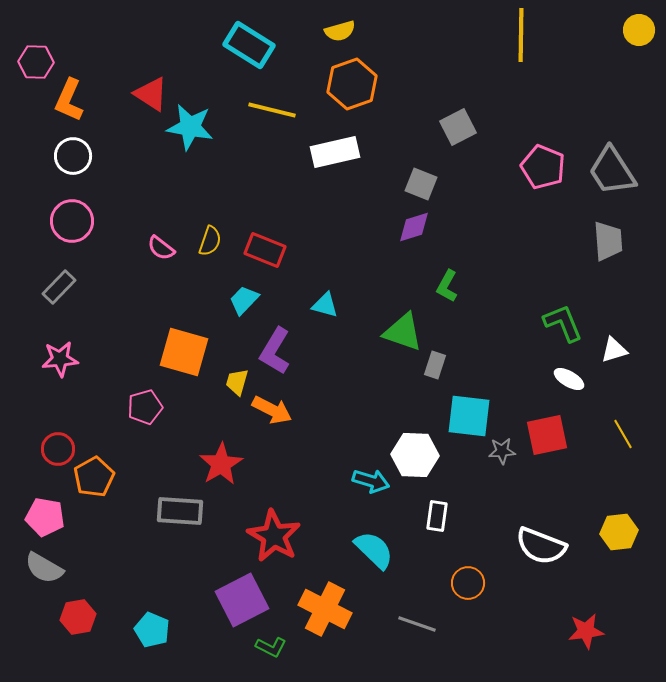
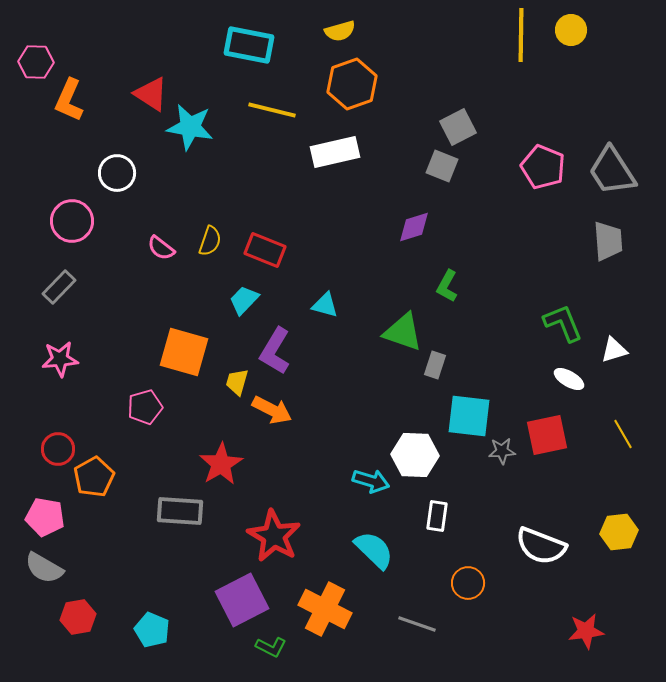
yellow circle at (639, 30): moved 68 px left
cyan rectangle at (249, 45): rotated 21 degrees counterclockwise
white circle at (73, 156): moved 44 px right, 17 px down
gray square at (421, 184): moved 21 px right, 18 px up
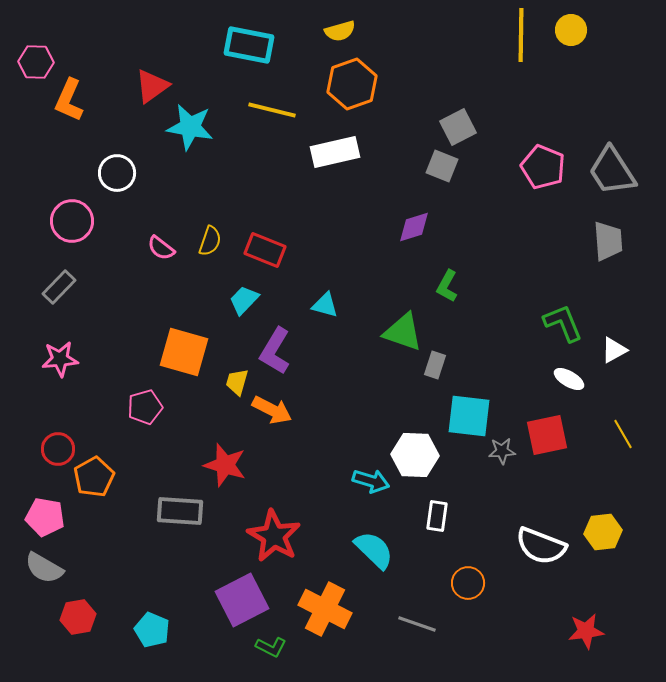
red triangle at (151, 94): moved 1 px right, 8 px up; rotated 51 degrees clockwise
white triangle at (614, 350): rotated 12 degrees counterclockwise
red star at (221, 464): moved 4 px right, 1 px down; rotated 24 degrees counterclockwise
yellow hexagon at (619, 532): moved 16 px left
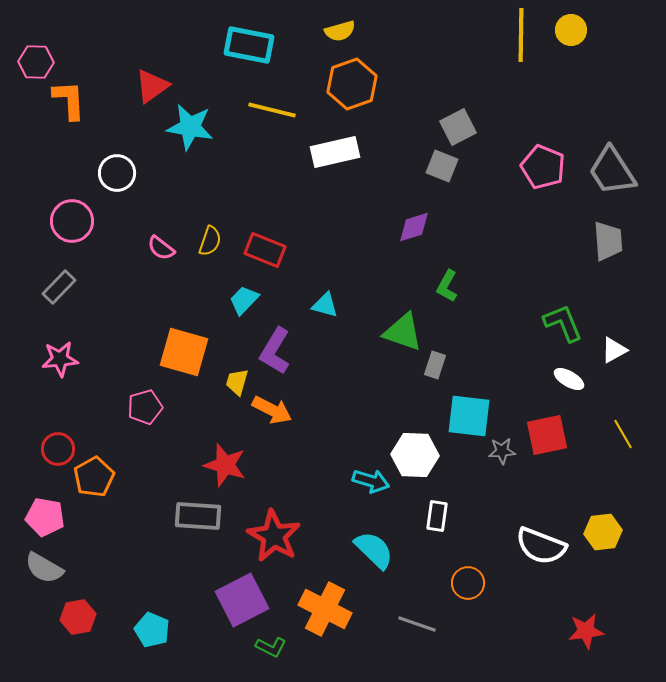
orange L-shape at (69, 100): rotated 153 degrees clockwise
gray rectangle at (180, 511): moved 18 px right, 5 px down
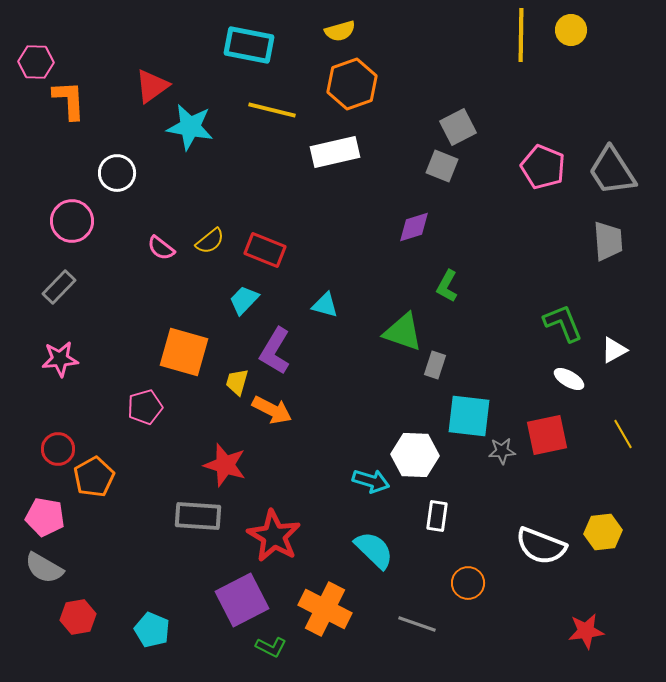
yellow semicircle at (210, 241): rotated 32 degrees clockwise
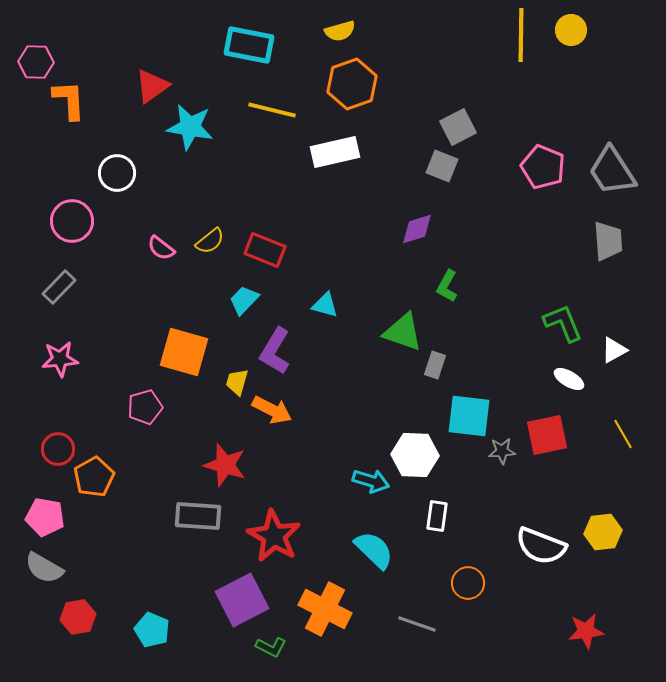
purple diamond at (414, 227): moved 3 px right, 2 px down
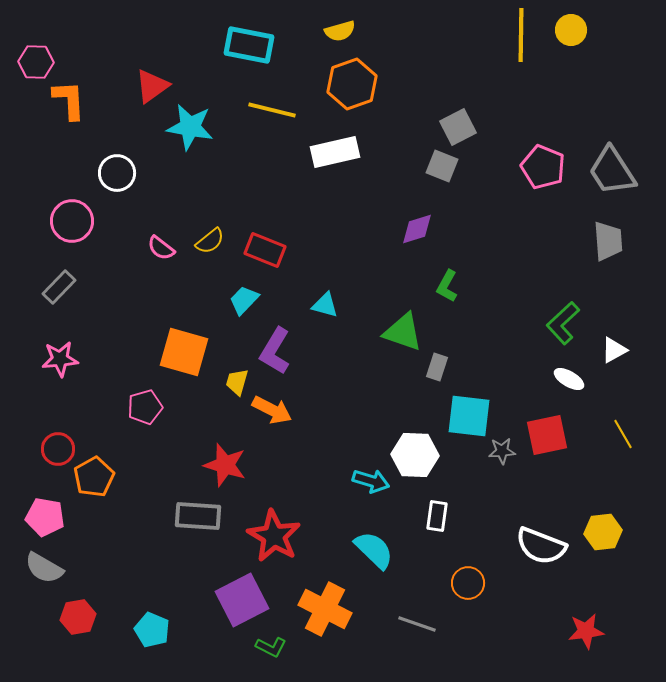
green L-shape at (563, 323): rotated 111 degrees counterclockwise
gray rectangle at (435, 365): moved 2 px right, 2 px down
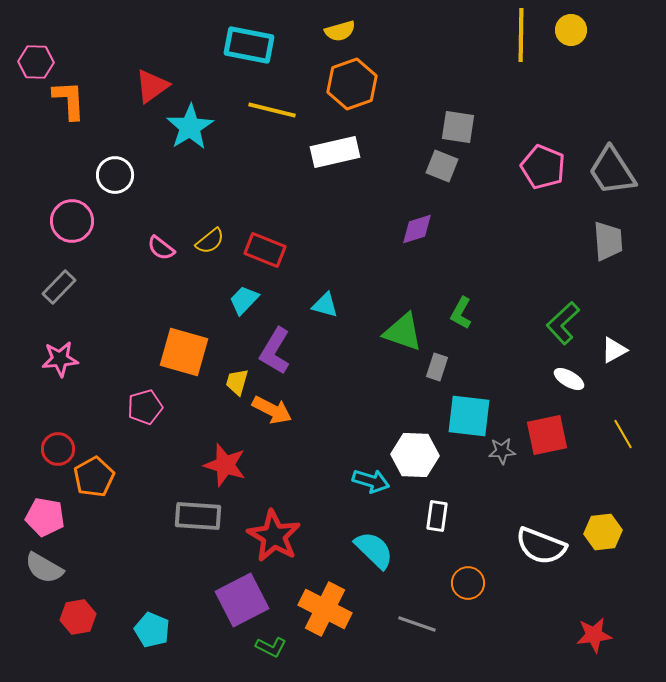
cyan star at (190, 127): rotated 30 degrees clockwise
gray square at (458, 127): rotated 36 degrees clockwise
white circle at (117, 173): moved 2 px left, 2 px down
green L-shape at (447, 286): moved 14 px right, 27 px down
red star at (586, 631): moved 8 px right, 4 px down
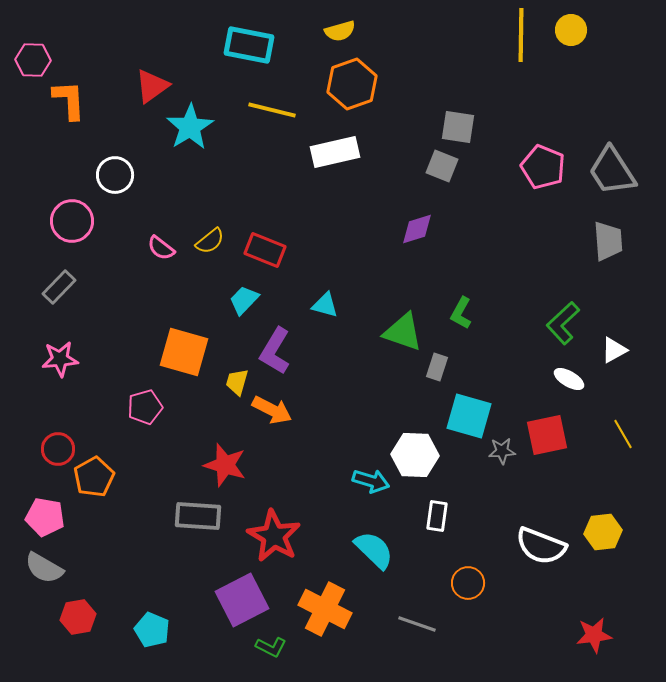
pink hexagon at (36, 62): moved 3 px left, 2 px up
cyan square at (469, 416): rotated 9 degrees clockwise
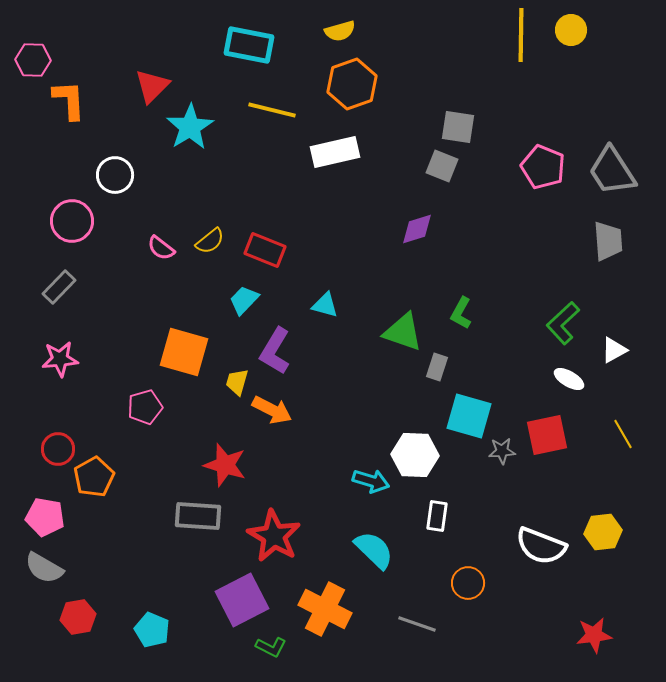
red triangle at (152, 86): rotated 9 degrees counterclockwise
